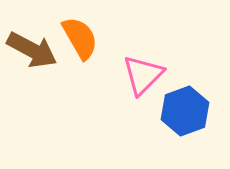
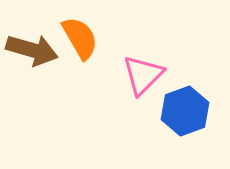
brown arrow: rotated 12 degrees counterclockwise
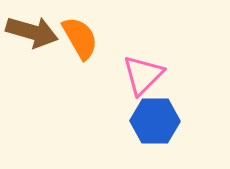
brown arrow: moved 18 px up
blue hexagon: moved 30 px left, 10 px down; rotated 21 degrees clockwise
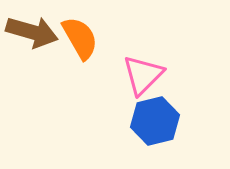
blue hexagon: rotated 15 degrees counterclockwise
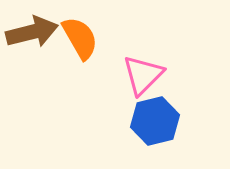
brown arrow: rotated 30 degrees counterclockwise
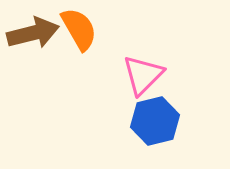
brown arrow: moved 1 px right, 1 px down
orange semicircle: moved 1 px left, 9 px up
